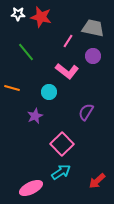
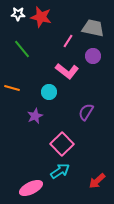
green line: moved 4 px left, 3 px up
cyan arrow: moved 1 px left, 1 px up
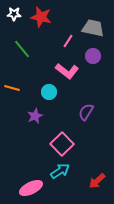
white star: moved 4 px left
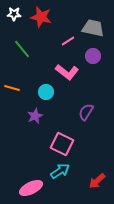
pink line: rotated 24 degrees clockwise
pink L-shape: moved 1 px down
cyan circle: moved 3 px left
pink square: rotated 20 degrees counterclockwise
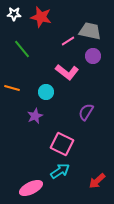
gray trapezoid: moved 3 px left, 3 px down
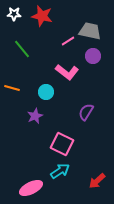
red star: moved 1 px right, 1 px up
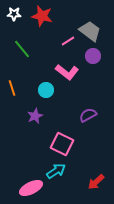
gray trapezoid: rotated 25 degrees clockwise
orange line: rotated 56 degrees clockwise
cyan circle: moved 2 px up
purple semicircle: moved 2 px right, 3 px down; rotated 30 degrees clockwise
cyan arrow: moved 4 px left
red arrow: moved 1 px left, 1 px down
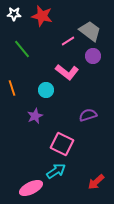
purple semicircle: rotated 12 degrees clockwise
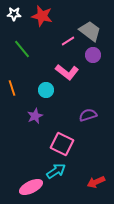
purple circle: moved 1 px up
red arrow: rotated 18 degrees clockwise
pink ellipse: moved 1 px up
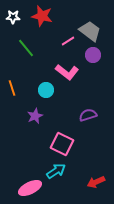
white star: moved 1 px left, 3 px down
green line: moved 4 px right, 1 px up
pink ellipse: moved 1 px left, 1 px down
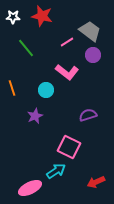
pink line: moved 1 px left, 1 px down
pink square: moved 7 px right, 3 px down
